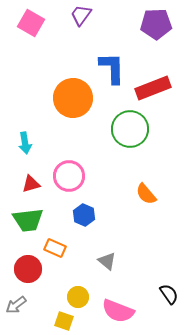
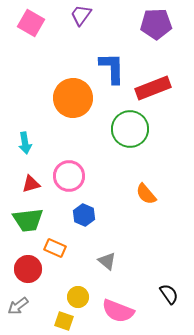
gray arrow: moved 2 px right, 1 px down
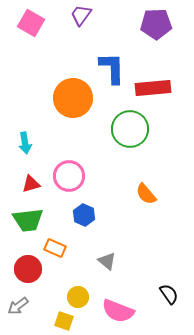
red rectangle: rotated 16 degrees clockwise
